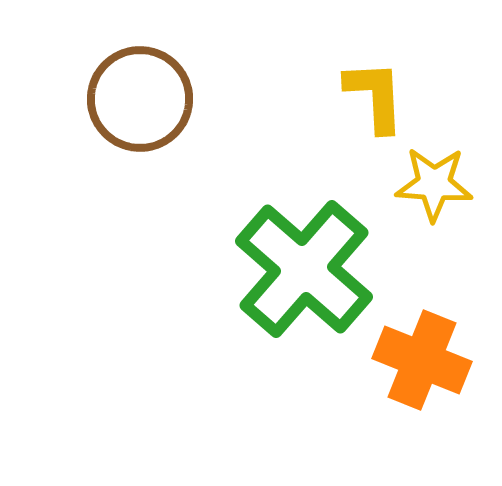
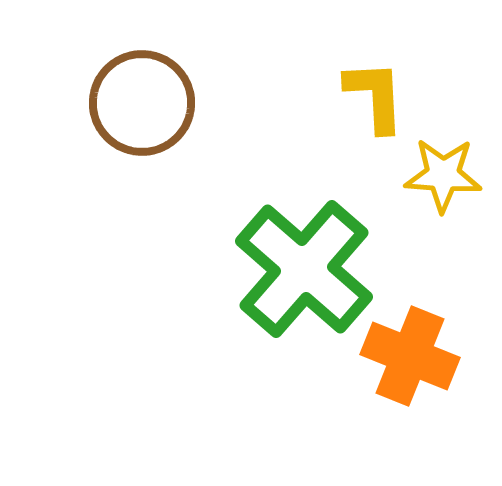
brown circle: moved 2 px right, 4 px down
yellow star: moved 9 px right, 9 px up
orange cross: moved 12 px left, 4 px up
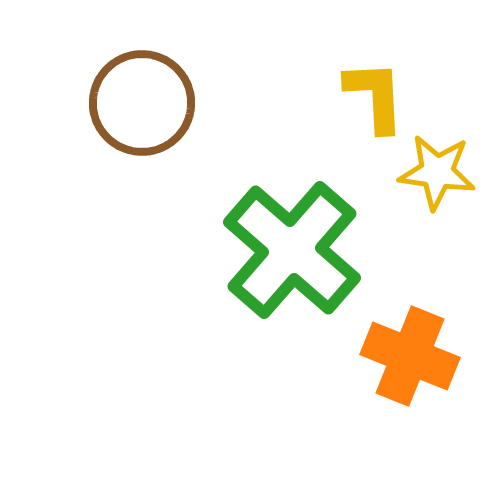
yellow star: moved 6 px left, 3 px up; rotated 4 degrees clockwise
green cross: moved 12 px left, 19 px up
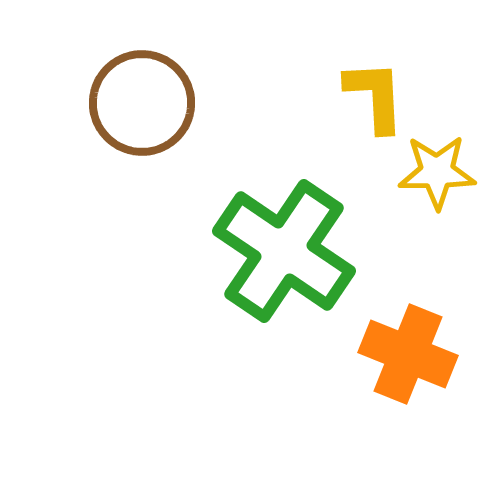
yellow star: rotated 8 degrees counterclockwise
green cross: moved 8 px left, 1 px down; rotated 7 degrees counterclockwise
orange cross: moved 2 px left, 2 px up
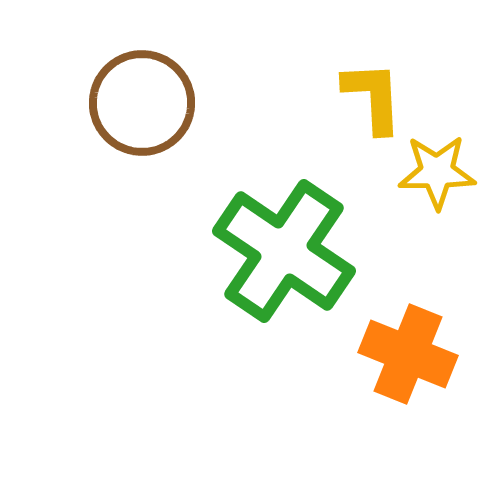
yellow L-shape: moved 2 px left, 1 px down
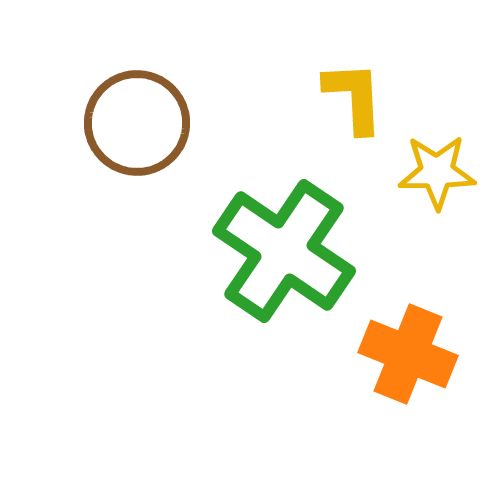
yellow L-shape: moved 19 px left
brown circle: moved 5 px left, 20 px down
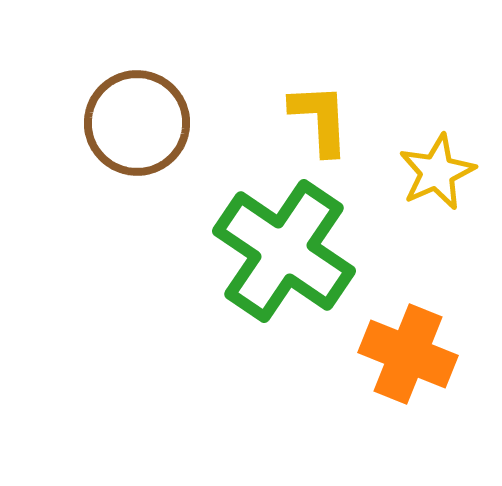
yellow L-shape: moved 34 px left, 22 px down
yellow star: rotated 24 degrees counterclockwise
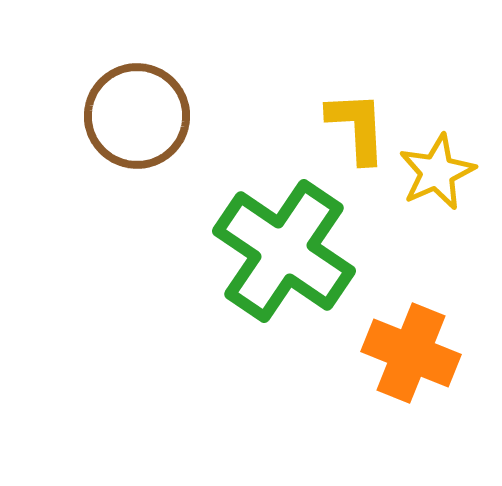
yellow L-shape: moved 37 px right, 8 px down
brown circle: moved 7 px up
orange cross: moved 3 px right, 1 px up
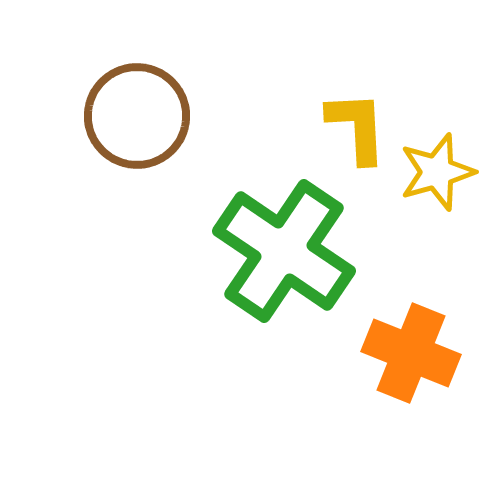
yellow star: rotated 8 degrees clockwise
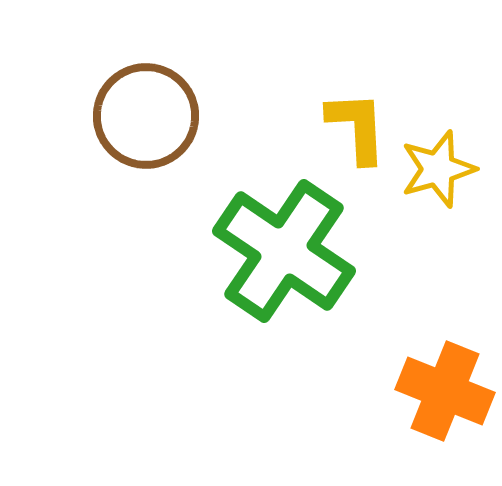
brown circle: moved 9 px right
yellow star: moved 1 px right, 3 px up
orange cross: moved 34 px right, 38 px down
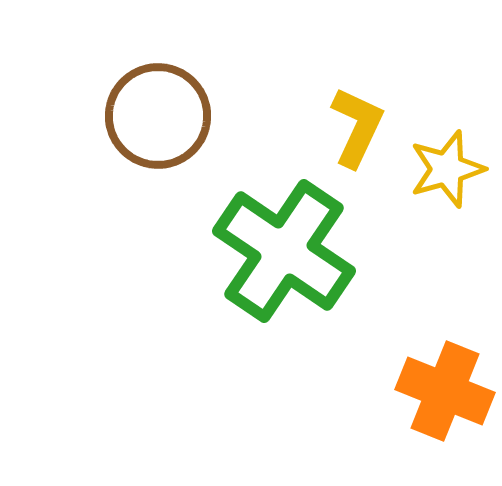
brown circle: moved 12 px right
yellow L-shape: rotated 28 degrees clockwise
yellow star: moved 9 px right
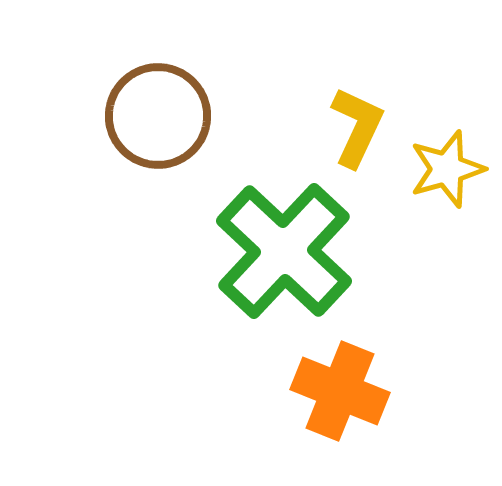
green cross: rotated 9 degrees clockwise
orange cross: moved 105 px left
